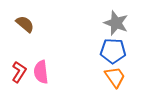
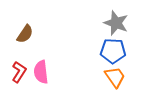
brown semicircle: moved 10 px down; rotated 84 degrees clockwise
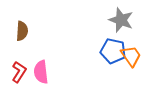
gray star: moved 5 px right, 3 px up
brown semicircle: moved 3 px left, 3 px up; rotated 30 degrees counterclockwise
blue pentagon: rotated 10 degrees clockwise
orange trapezoid: moved 16 px right, 21 px up
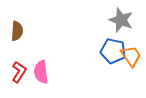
brown semicircle: moved 5 px left
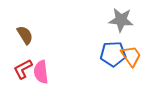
gray star: rotated 15 degrees counterclockwise
brown semicircle: moved 8 px right, 4 px down; rotated 36 degrees counterclockwise
blue pentagon: moved 3 px down; rotated 15 degrees counterclockwise
red L-shape: moved 4 px right, 3 px up; rotated 150 degrees counterclockwise
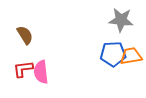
orange trapezoid: rotated 65 degrees counterclockwise
red L-shape: rotated 20 degrees clockwise
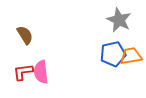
gray star: moved 2 px left; rotated 20 degrees clockwise
blue pentagon: rotated 10 degrees counterclockwise
red L-shape: moved 3 px down
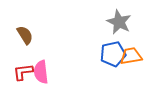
gray star: moved 2 px down
